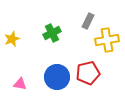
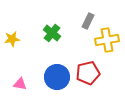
green cross: rotated 24 degrees counterclockwise
yellow star: rotated 14 degrees clockwise
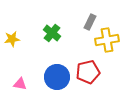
gray rectangle: moved 2 px right, 1 px down
red pentagon: moved 1 px up
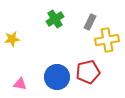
green cross: moved 3 px right, 14 px up; rotated 18 degrees clockwise
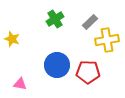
gray rectangle: rotated 21 degrees clockwise
yellow star: rotated 28 degrees clockwise
red pentagon: rotated 15 degrees clockwise
blue circle: moved 12 px up
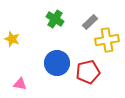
green cross: rotated 24 degrees counterclockwise
blue circle: moved 2 px up
red pentagon: rotated 15 degrees counterclockwise
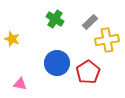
red pentagon: rotated 20 degrees counterclockwise
